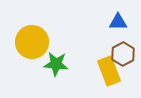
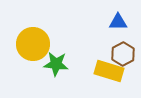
yellow circle: moved 1 px right, 2 px down
yellow rectangle: rotated 52 degrees counterclockwise
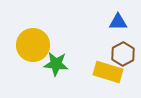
yellow circle: moved 1 px down
yellow rectangle: moved 1 px left, 1 px down
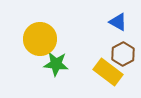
blue triangle: rotated 30 degrees clockwise
yellow circle: moved 7 px right, 6 px up
yellow rectangle: rotated 20 degrees clockwise
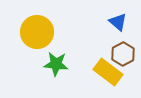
blue triangle: rotated 12 degrees clockwise
yellow circle: moved 3 px left, 7 px up
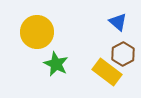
green star: rotated 20 degrees clockwise
yellow rectangle: moved 1 px left
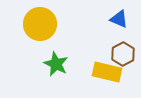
blue triangle: moved 1 px right, 3 px up; rotated 18 degrees counterclockwise
yellow circle: moved 3 px right, 8 px up
yellow rectangle: rotated 24 degrees counterclockwise
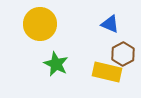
blue triangle: moved 9 px left, 5 px down
